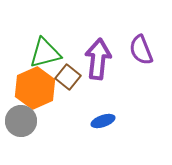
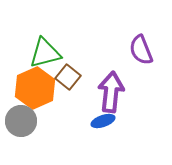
purple arrow: moved 13 px right, 33 px down
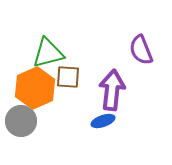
green triangle: moved 3 px right
brown square: rotated 35 degrees counterclockwise
purple arrow: moved 1 px right, 2 px up
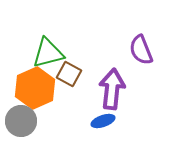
brown square: moved 1 px right, 3 px up; rotated 25 degrees clockwise
purple arrow: moved 1 px up
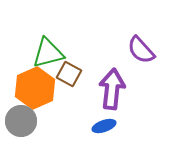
purple semicircle: rotated 20 degrees counterclockwise
blue ellipse: moved 1 px right, 5 px down
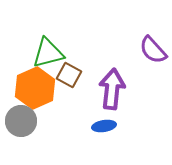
purple semicircle: moved 12 px right
brown square: moved 1 px down
blue ellipse: rotated 10 degrees clockwise
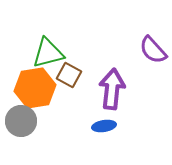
orange hexagon: rotated 15 degrees clockwise
